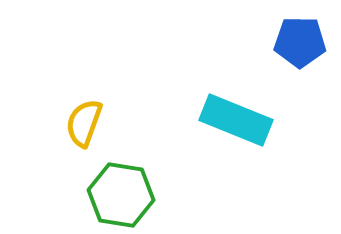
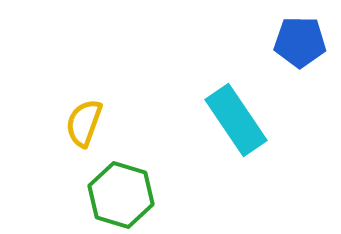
cyan rectangle: rotated 34 degrees clockwise
green hexagon: rotated 8 degrees clockwise
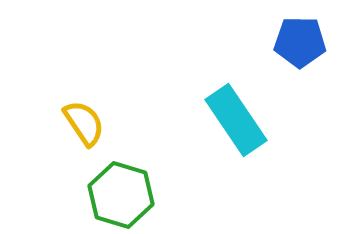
yellow semicircle: rotated 126 degrees clockwise
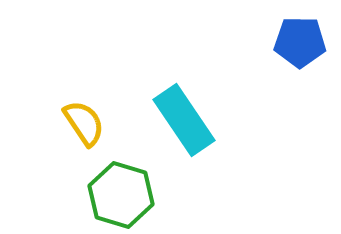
cyan rectangle: moved 52 px left
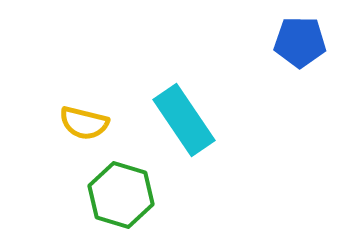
yellow semicircle: rotated 138 degrees clockwise
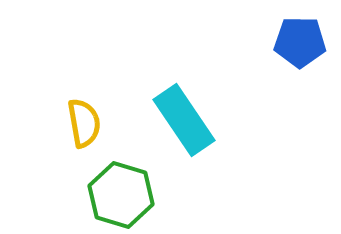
yellow semicircle: rotated 114 degrees counterclockwise
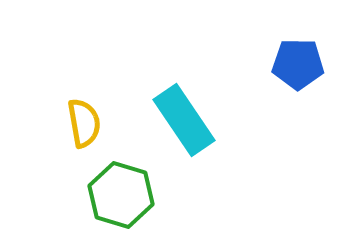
blue pentagon: moved 2 px left, 22 px down
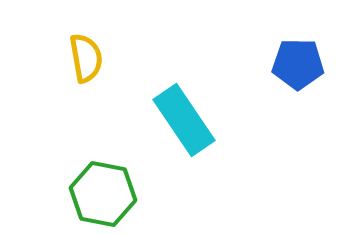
yellow semicircle: moved 2 px right, 65 px up
green hexagon: moved 18 px left, 1 px up; rotated 6 degrees counterclockwise
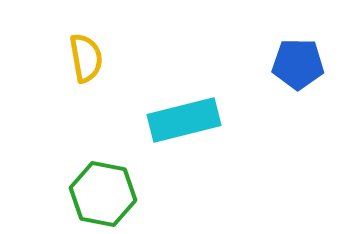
cyan rectangle: rotated 70 degrees counterclockwise
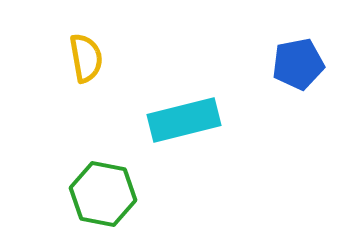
blue pentagon: rotated 12 degrees counterclockwise
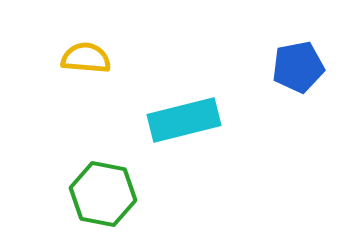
yellow semicircle: rotated 75 degrees counterclockwise
blue pentagon: moved 3 px down
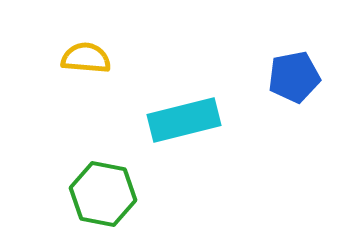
blue pentagon: moved 4 px left, 10 px down
